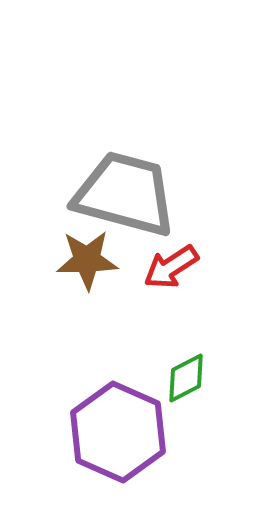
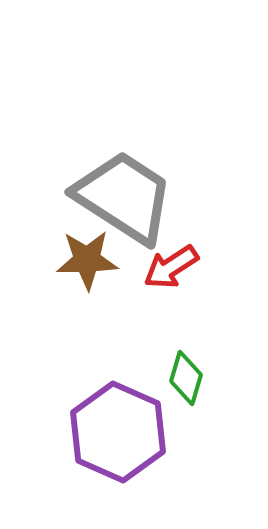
gray trapezoid: moved 1 px left, 3 px down; rotated 18 degrees clockwise
green diamond: rotated 46 degrees counterclockwise
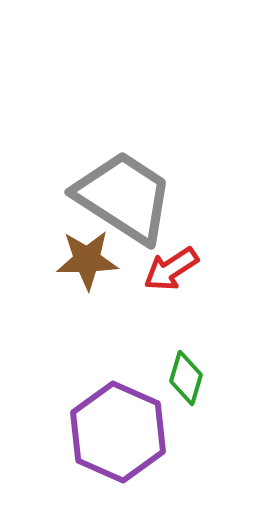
red arrow: moved 2 px down
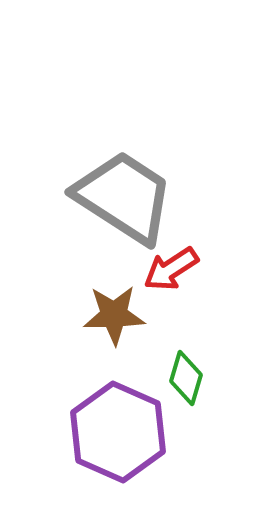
brown star: moved 27 px right, 55 px down
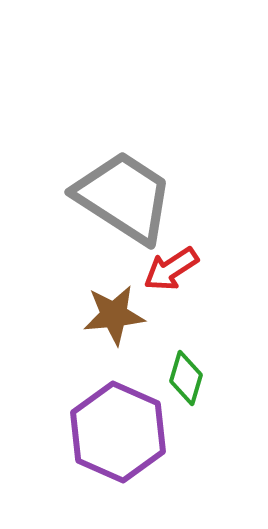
brown star: rotated 4 degrees counterclockwise
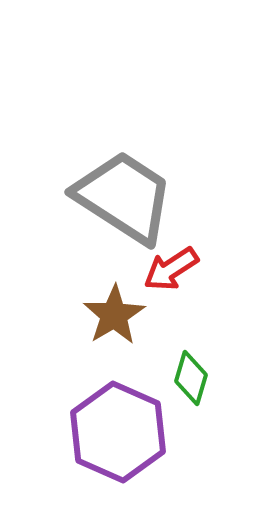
brown star: rotated 26 degrees counterclockwise
green diamond: moved 5 px right
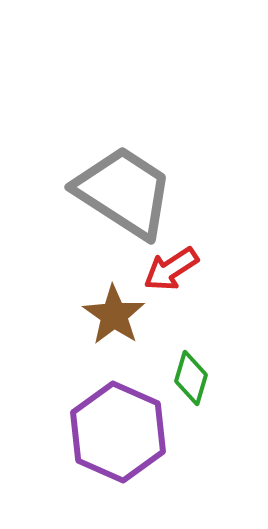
gray trapezoid: moved 5 px up
brown star: rotated 6 degrees counterclockwise
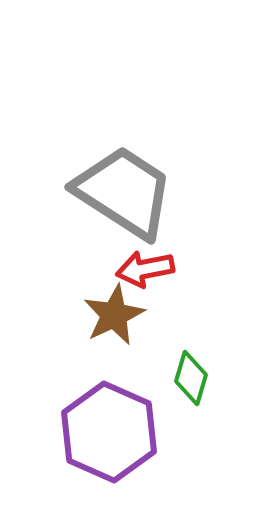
red arrow: moved 26 px left; rotated 22 degrees clockwise
brown star: rotated 12 degrees clockwise
purple hexagon: moved 9 px left
